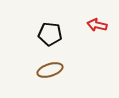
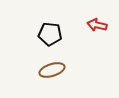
brown ellipse: moved 2 px right
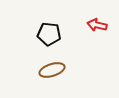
black pentagon: moved 1 px left
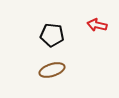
black pentagon: moved 3 px right, 1 px down
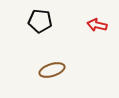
black pentagon: moved 12 px left, 14 px up
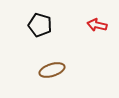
black pentagon: moved 4 px down; rotated 10 degrees clockwise
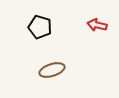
black pentagon: moved 2 px down
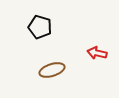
red arrow: moved 28 px down
